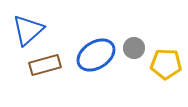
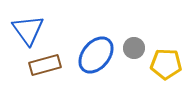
blue triangle: rotated 24 degrees counterclockwise
blue ellipse: rotated 18 degrees counterclockwise
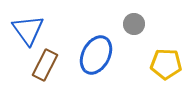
gray circle: moved 24 px up
blue ellipse: rotated 12 degrees counterclockwise
brown rectangle: rotated 48 degrees counterclockwise
